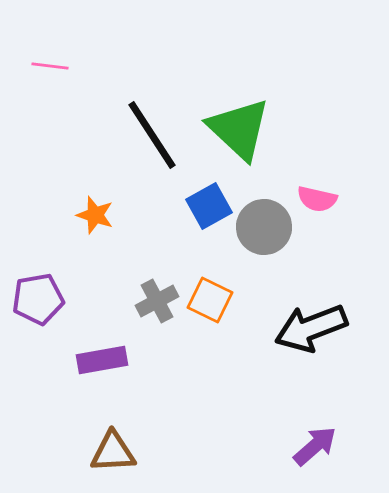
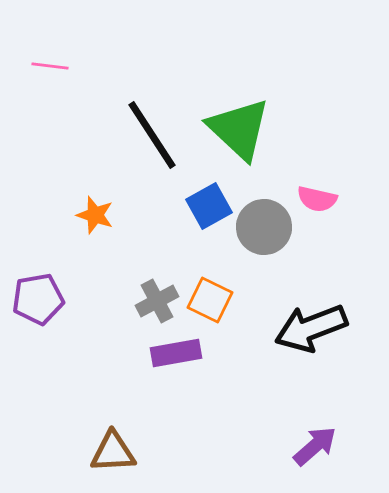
purple rectangle: moved 74 px right, 7 px up
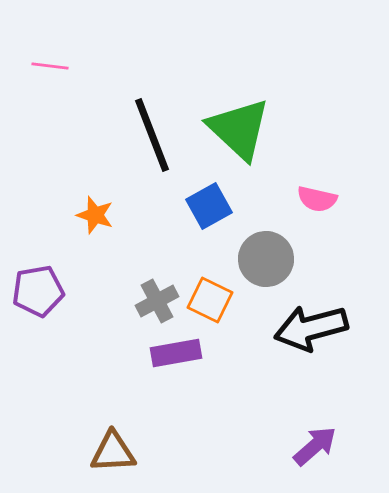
black line: rotated 12 degrees clockwise
gray circle: moved 2 px right, 32 px down
purple pentagon: moved 8 px up
black arrow: rotated 6 degrees clockwise
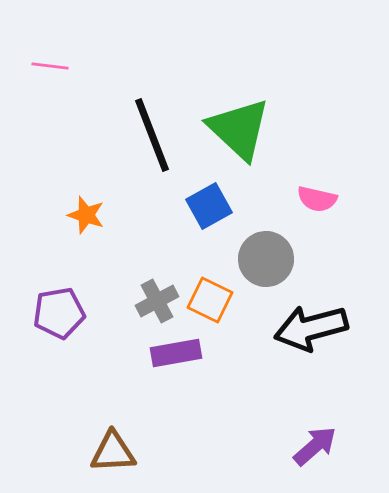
orange star: moved 9 px left
purple pentagon: moved 21 px right, 22 px down
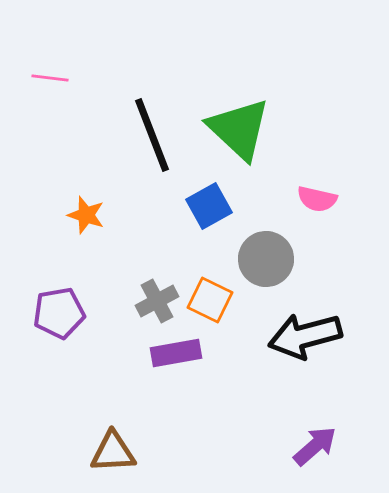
pink line: moved 12 px down
black arrow: moved 6 px left, 8 px down
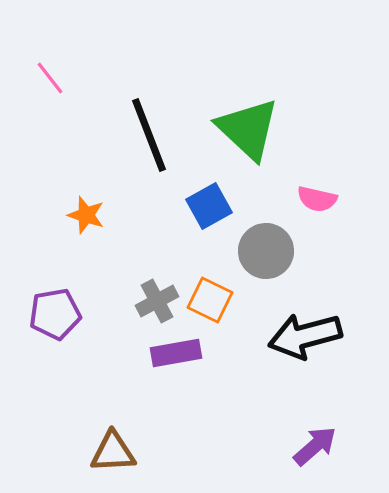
pink line: rotated 45 degrees clockwise
green triangle: moved 9 px right
black line: moved 3 px left
gray circle: moved 8 px up
purple pentagon: moved 4 px left, 1 px down
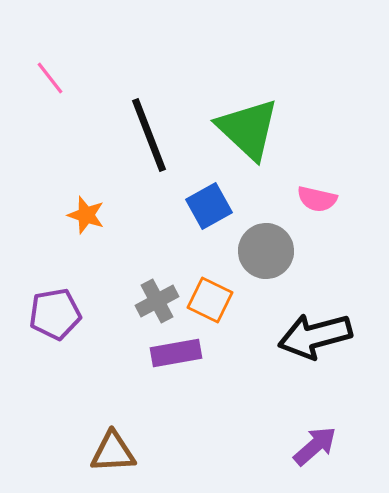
black arrow: moved 10 px right
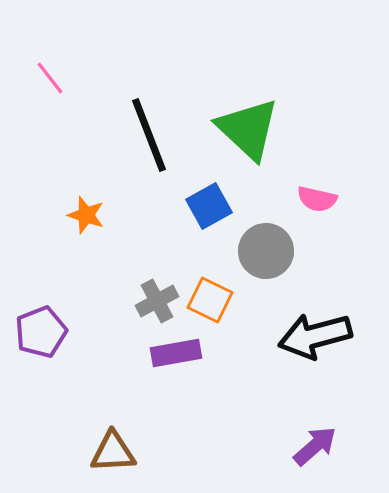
purple pentagon: moved 14 px left, 18 px down; rotated 12 degrees counterclockwise
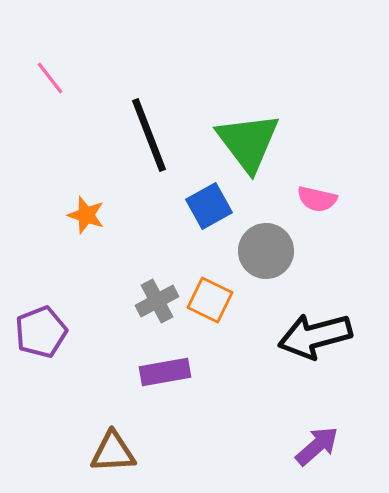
green triangle: moved 13 px down; rotated 10 degrees clockwise
purple rectangle: moved 11 px left, 19 px down
purple arrow: moved 2 px right
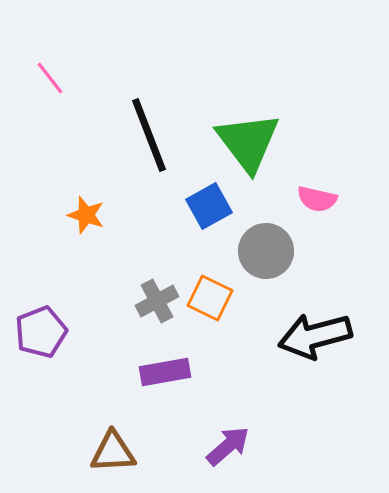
orange square: moved 2 px up
purple arrow: moved 89 px left
